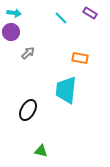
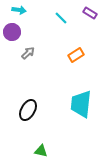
cyan arrow: moved 5 px right, 3 px up
purple circle: moved 1 px right
orange rectangle: moved 4 px left, 3 px up; rotated 42 degrees counterclockwise
cyan trapezoid: moved 15 px right, 14 px down
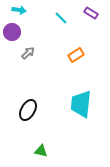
purple rectangle: moved 1 px right
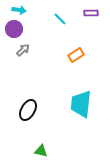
purple rectangle: rotated 32 degrees counterclockwise
cyan line: moved 1 px left, 1 px down
purple circle: moved 2 px right, 3 px up
gray arrow: moved 5 px left, 3 px up
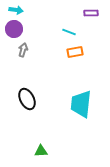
cyan arrow: moved 3 px left
cyan line: moved 9 px right, 13 px down; rotated 24 degrees counterclockwise
gray arrow: rotated 32 degrees counterclockwise
orange rectangle: moved 1 px left, 3 px up; rotated 21 degrees clockwise
black ellipse: moved 1 px left, 11 px up; rotated 55 degrees counterclockwise
green triangle: rotated 16 degrees counterclockwise
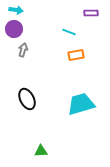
orange rectangle: moved 1 px right, 3 px down
cyan trapezoid: rotated 68 degrees clockwise
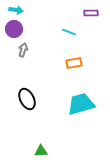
orange rectangle: moved 2 px left, 8 px down
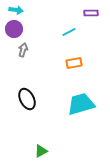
cyan line: rotated 48 degrees counterclockwise
green triangle: rotated 24 degrees counterclockwise
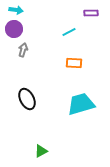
orange rectangle: rotated 14 degrees clockwise
